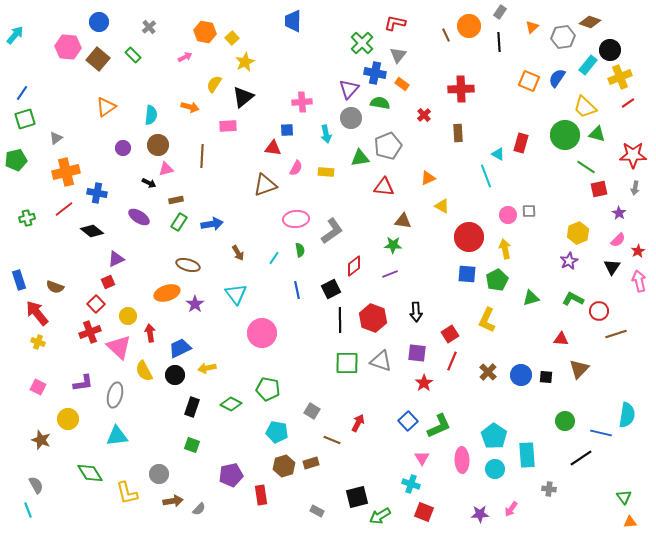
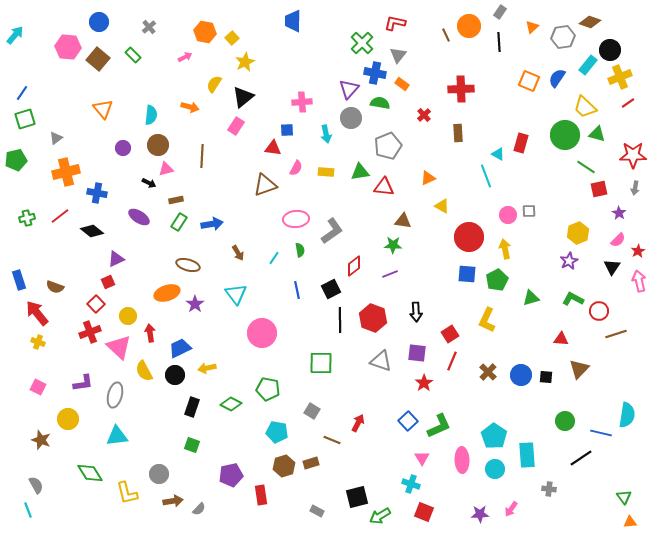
orange triangle at (106, 107): moved 3 px left, 2 px down; rotated 35 degrees counterclockwise
pink rectangle at (228, 126): moved 8 px right; rotated 54 degrees counterclockwise
green triangle at (360, 158): moved 14 px down
red line at (64, 209): moved 4 px left, 7 px down
green square at (347, 363): moved 26 px left
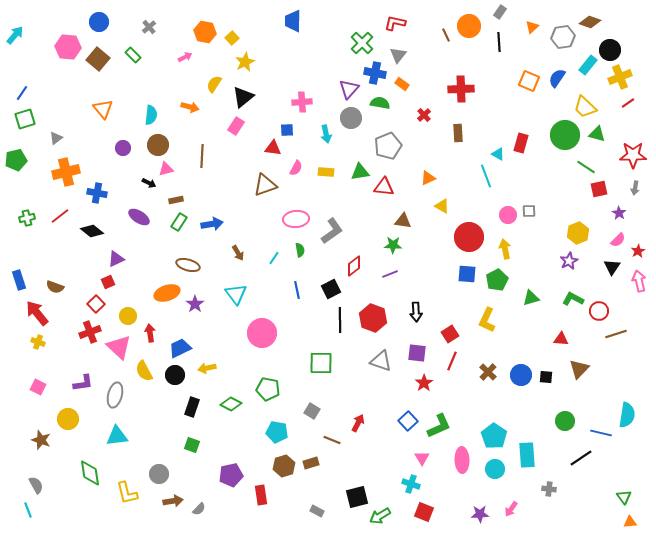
green diamond at (90, 473): rotated 24 degrees clockwise
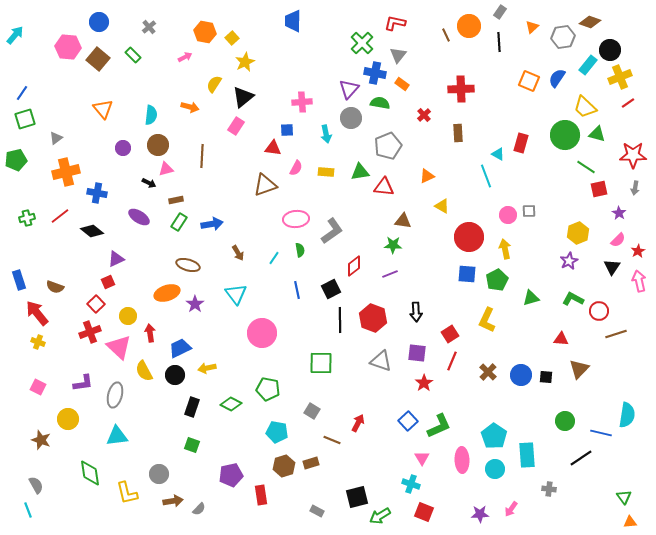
orange triangle at (428, 178): moved 1 px left, 2 px up
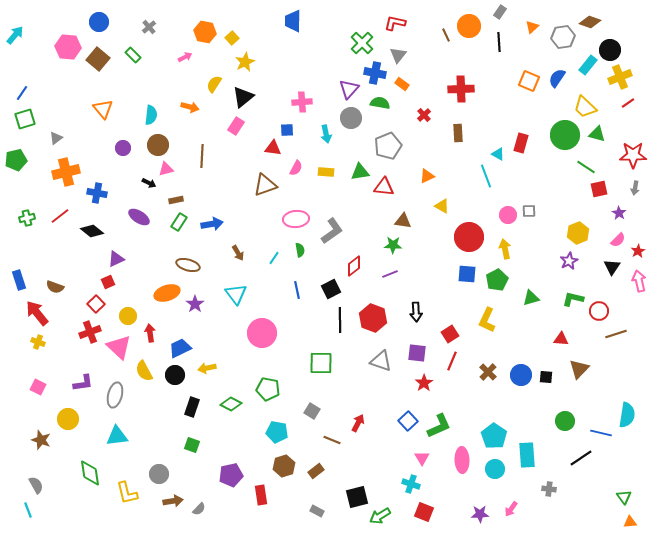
green L-shape at (573, 299): rotated 15 degrees counterclockwise
brown rectangle at (311, 463): moved 5 px right, 8 px down; rotated 21 degrees counterclockwise
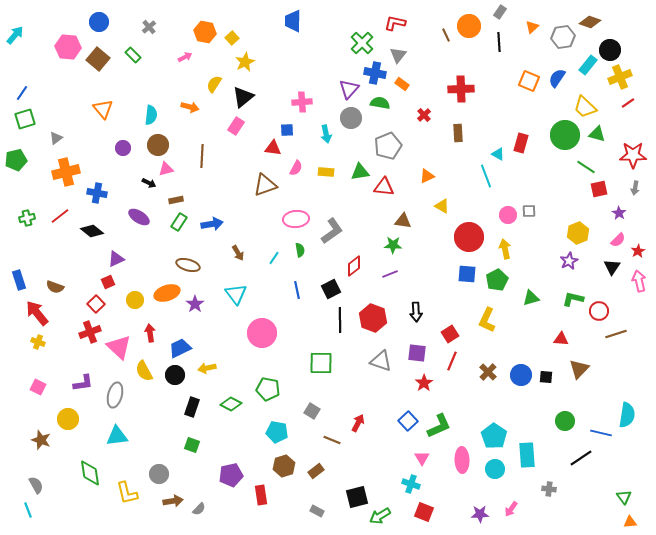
yellow circle at (128, 316): moved 7 px right, 16 px up
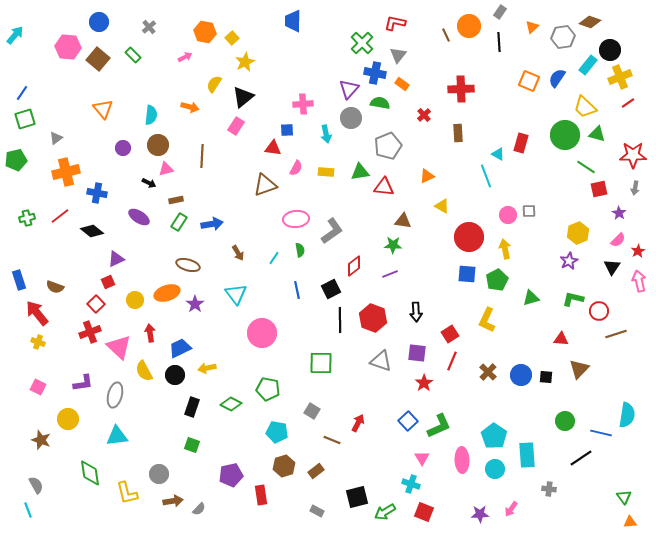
pink cross at (302, 102): moved 1 px right, 2 px down
green arrow at (380, 516): moved 5 px right, 4 px up
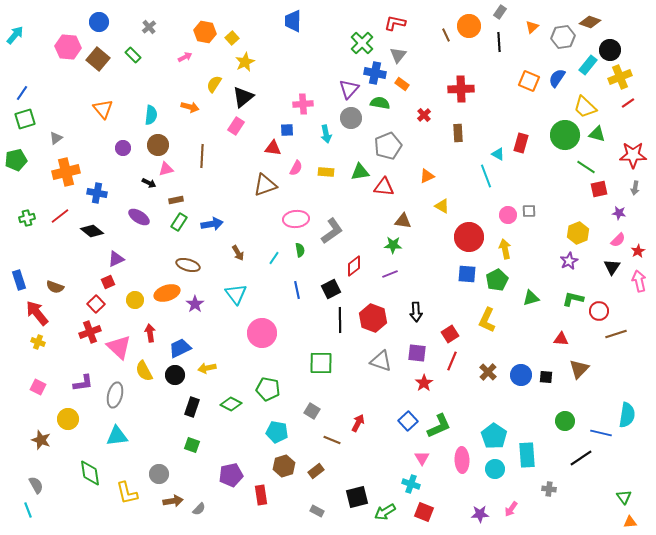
purple star at (619, 213): rotated 24 degrees counterclockwise
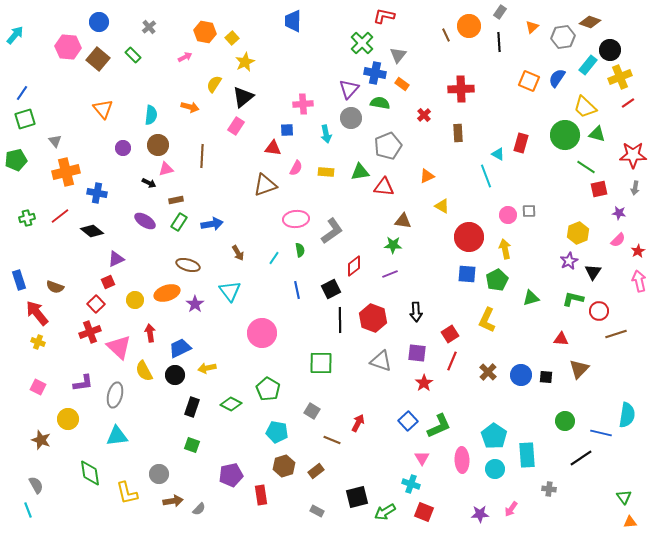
red L-shape at (395, 23): moved 11 px left, 7 px up
gray triangle at (56, 138): moved 1 px left, 3 px down; rotated 32 degrees counterclockwise
purple ellipse at (139, 217): moved 6 px right, 4 px down
black triangle at (612, 267): moved 19 px left, 5 px down
cyan triangle at (236, 294): moved 6 px left, 3 px up
green pentagon at (268, 389): rotated 20 degrees clockwise
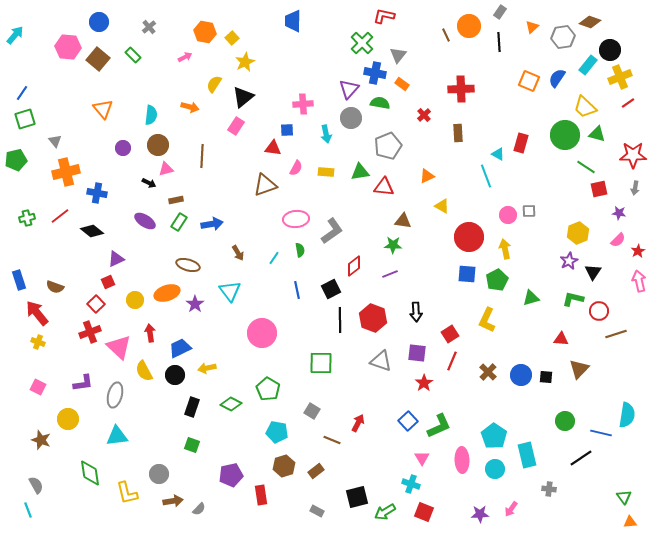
cyan rectangle at (527, 455): rotated 10 degrees counterclockwise
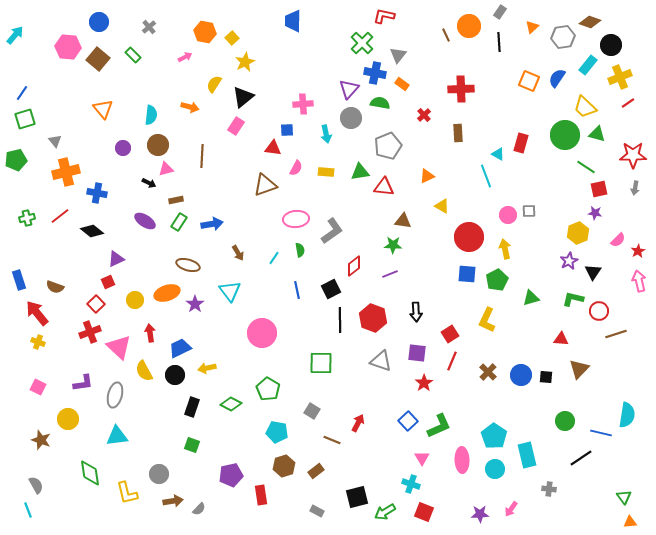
black circle at (610, 50): moved 1 px right, 5 px up
purple star at (619, 213): moved 24 px left
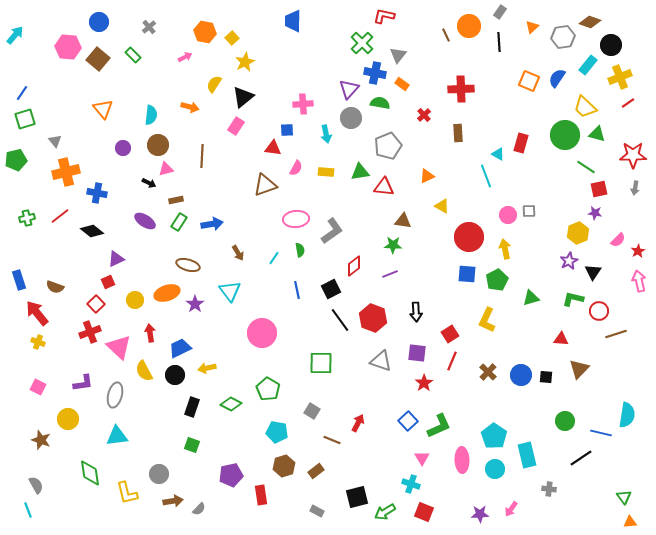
black line at (340, 320): rotated 35 degrees counterclockwise
